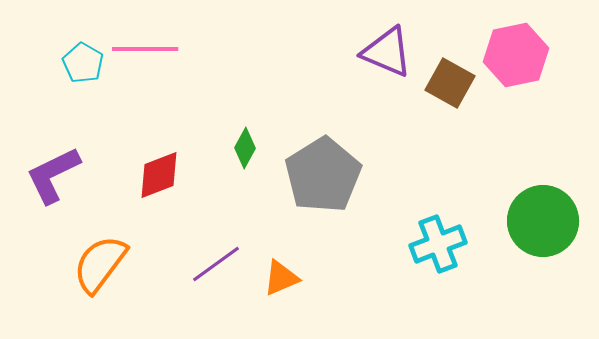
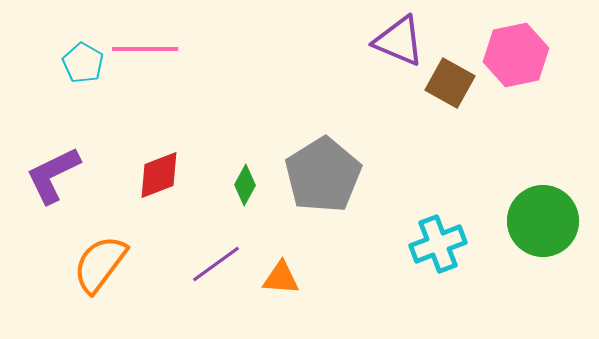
purple triangle: moved 12 px right, 11 px up
green diamond: moved 37 px down
orange triangle: rotated 27 degrees clockwise
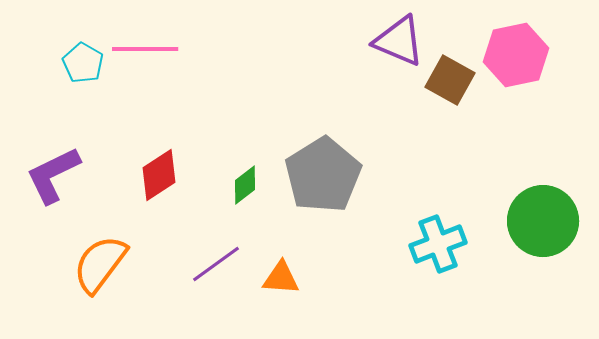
brown square: moved 3 px up
red diamond: rotated 12 degrees counterclockwise
green diamond: rotated 24 degrees clockwise
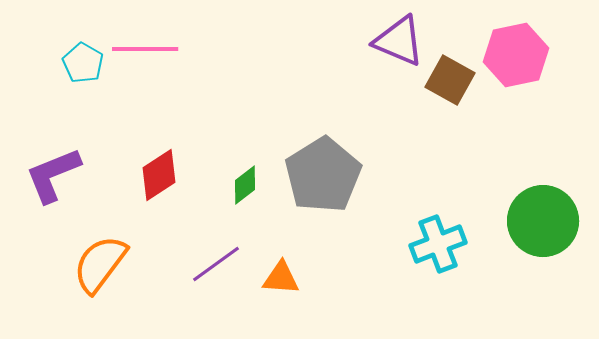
purple L-shape: rotated 4 degrees clockwise
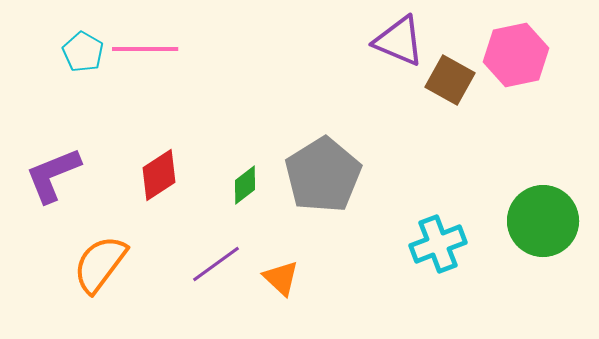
cyan pentagon: moved 11 px up
orange triangle: rotated 39 degrees clockwise
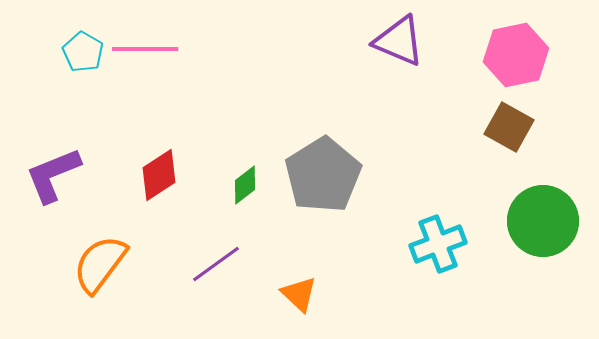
brown square: moved 59 px right, 47 px down
orange triangle: moved 18 px right, 16 px down
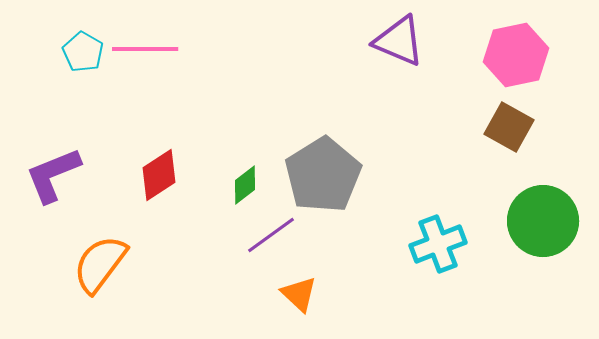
purple line: moved 55 px right, 29 px up
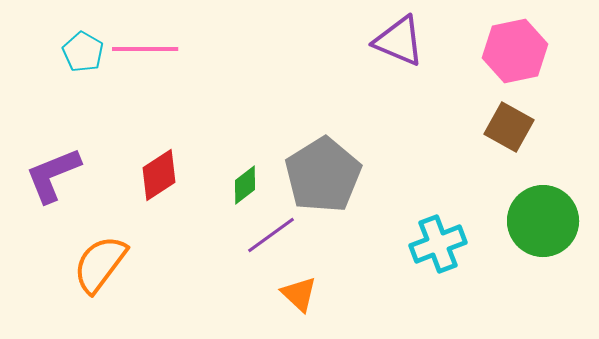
pink hexagon: moved 1 px left, 4 px up
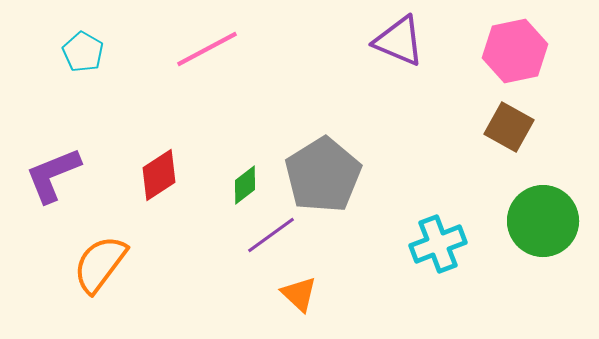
pink line: moved 62 px right; rotated 28 degrees counterclockwise
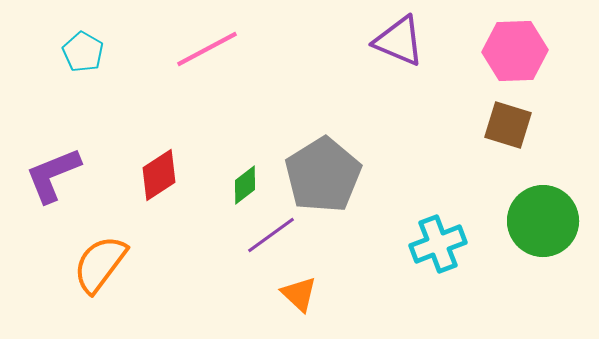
pink hexagon: rotated 10 degrees clockwise
brown square: moved 1 px left, 2 px up; rotated 12 degrees counterclockwise
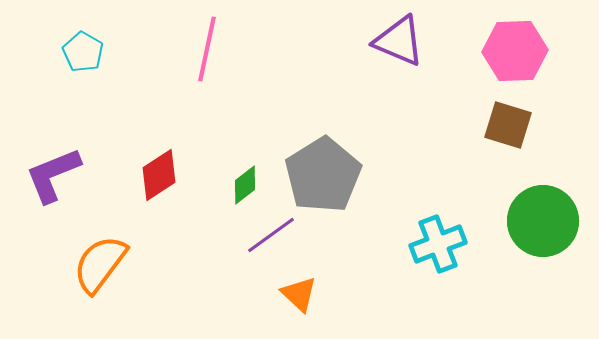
pink line: rotated 50 degrees counterclockwise
